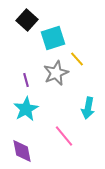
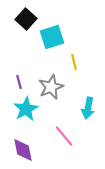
black square: moved 1 px left, 1 px up
cyan square: moved 1 px left, 1 px up
yellow line: moved 3 px left, 3 px down; rotated 28 degrees clockwise
gray star: moved 5 px left, 14 px down
purple line: moved 7 px left, 2 px down
purple diamond: moved 1 px right, 1 px up
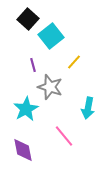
black square: moved 2 px right
cyan square: moved 1 px left, 1 px up; rotated 20 degrees counterclockwise
yellow line: rotated 56 degrees clockwise
purple line: moved 14 px right, 17 px up
gray star: moved 1 px left; rotated 30 degrees counterclockwise
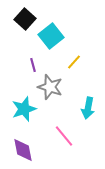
black square: moved 3 px left
cyan star: moved 2 px left; rotated 10 degrees clockwise
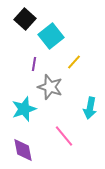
purple line: moved 1 px right, 1 px up; rotated 24 degrees clockwise
cyan arrow: moved 2 px right
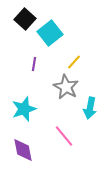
cyan square: moved 1 px left, 3 px up
gray star: moved 16 px right; rotated 10 degrees clockwise
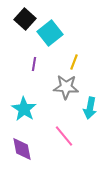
yellow line: rotated 21 degrees counterclockwise
gray star: rotated 25 degrees counterclockwise
cyan star: rotated 20 degrees counterclockwise
purple diamond: moved 1 px left, 1 px up
